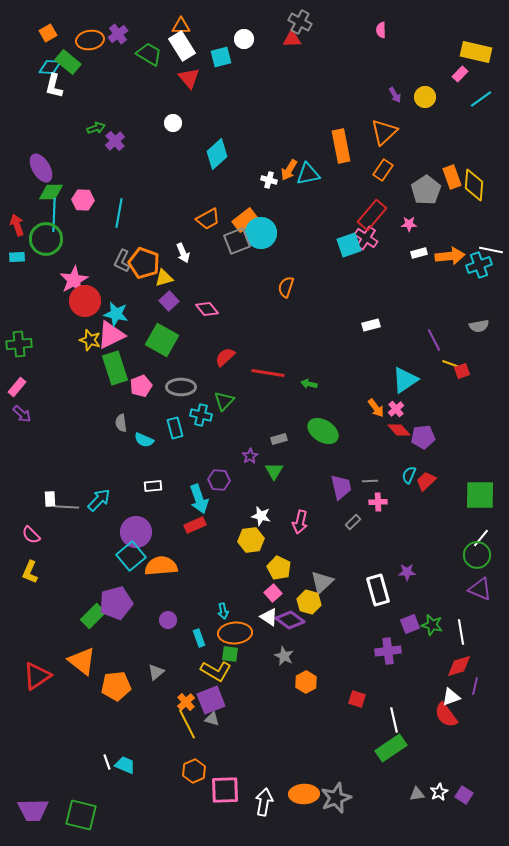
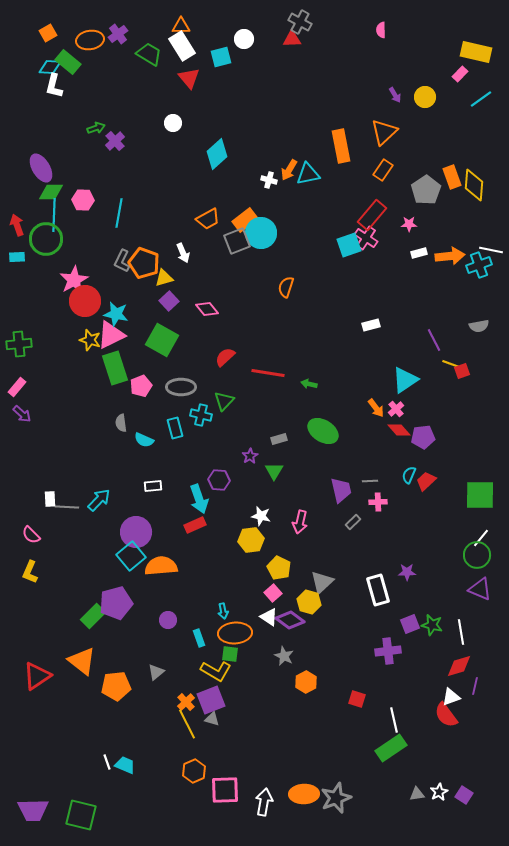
purple trapezoid at (341, 487): moved 3 px down
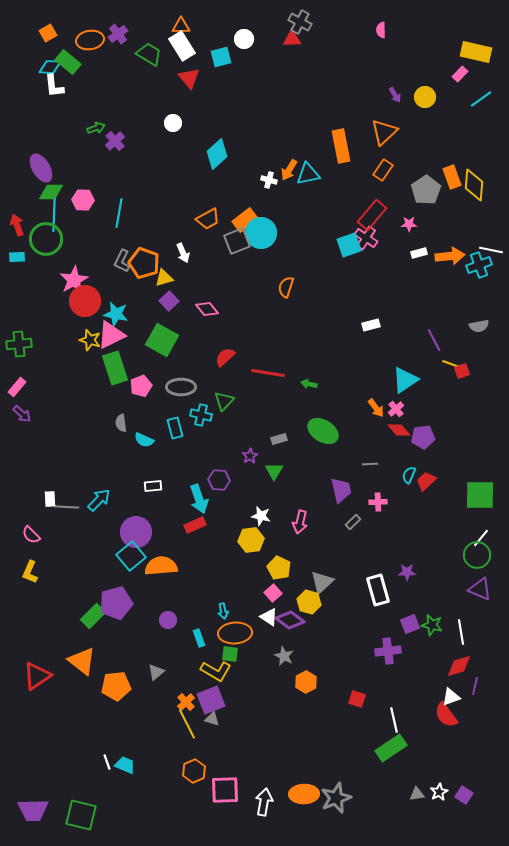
white L-shape at (54, 86): rotated 20 degrees counterclockwise
gray line at (370, 481): moved 17 px up
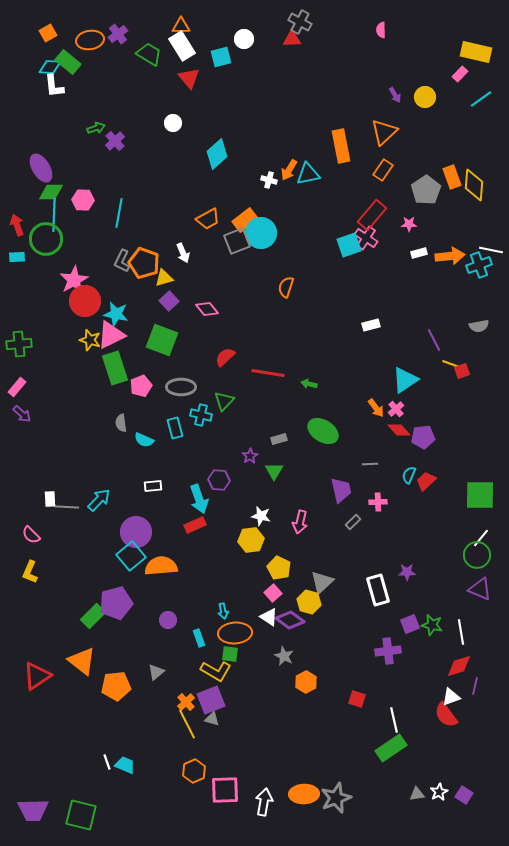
green square at (162, 340): rotated 8 degrees counterclockwise
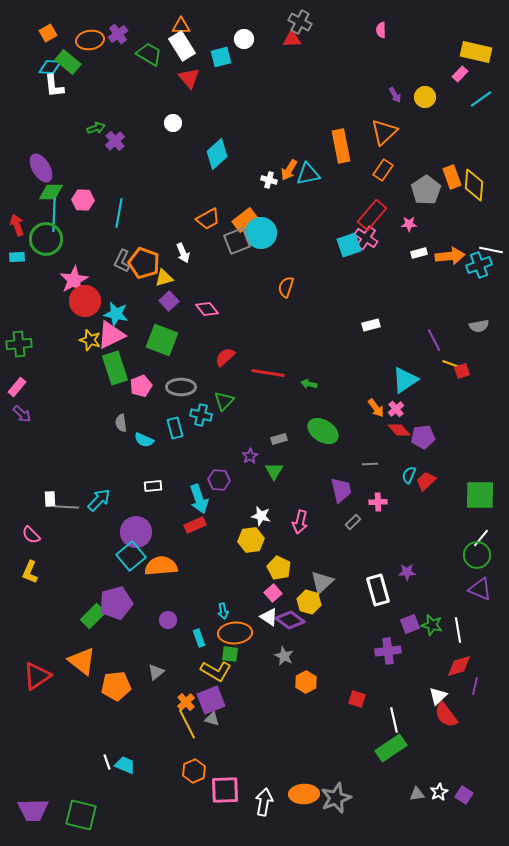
white line at (461, 632): moved 3 px left, 2 px up
white triangle at (451, 697): moved 13 px left, 1 px up; rotated 24 degrees counterclockwise
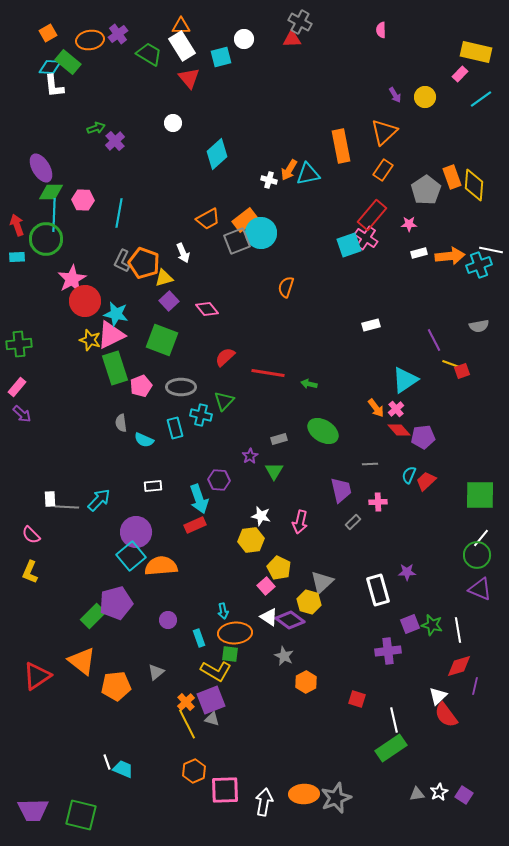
pink star at (74, 280): moved 2 px left, 1 px up
pink square at (273, 593): moved 7 px left, 7 px up
cyan trapezoid at (125, 765): moved 2 px left, 4 px down
